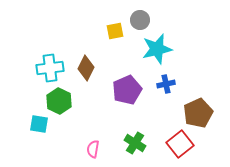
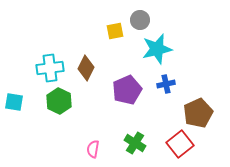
cyan square: moved 25 px left, 22 px up
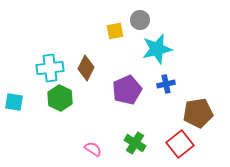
green hexagon: moved 1 px right, 3 px up
brown pentagon: rotated 16 degrees clockwise
pink semicircle: rotated 114 degrees clockwise
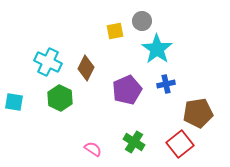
gray circle: moved 2 px right, 1 px down
cyan star: rotated 24 degrees counterclockwise
cyan cross: moved 2 px left, 6 px up; rotated 32 degrees clockwise
green cross: moved 1 px left, 1 px up
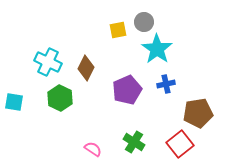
gray circle: moved 2 px right, 1 px down
yellow square: moved 3 px right, 1 px up
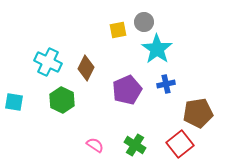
green hexagon: moved 2 px right, 2 px down
green cross: moved 1 px right, 3 px down
pink semicircle: moved 2 px right, 4 px up
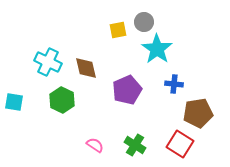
brown diamond: rotated 40 degrees counterclockwise
blue cross: moved 8 px right; rotated 18 degrees clockwise
red square: rotated 20 degrees counterclockwise
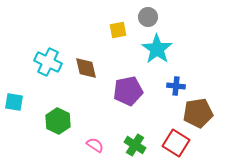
gray circle: moved 4 px right, 5 px up
blue cross: moved 2 px right, 2 px down
purple pentagon: moved 1 px right, 1 px down; rotated 12 degrees clockwise
green hexagon: moved 4 px left, 21 px down
red square: moved 4 px left, 1 px up
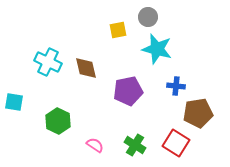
cyan star: rotated 20 degrees counterclockwise
